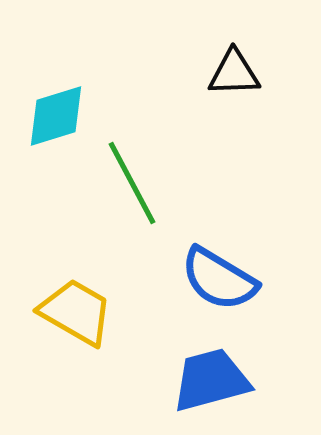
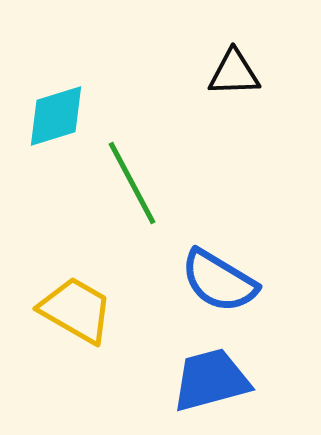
blue semicircle: moved 2 px down
yellow trapezoid: moved 2 px up
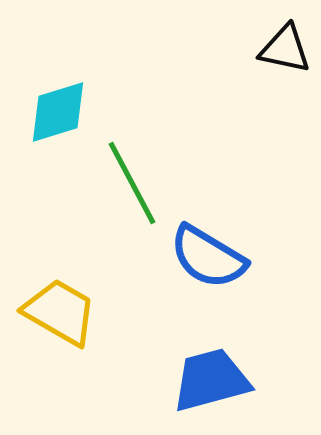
black triangle: moved 51 px right, 24 px up; rotated 14 degrees clockwise
cyan diamond: moved 2 px right, 4 px up
blue semicircle: moved 11 px left, 24 px up
yellow trapezoid: moved 16 px left, 2 px down
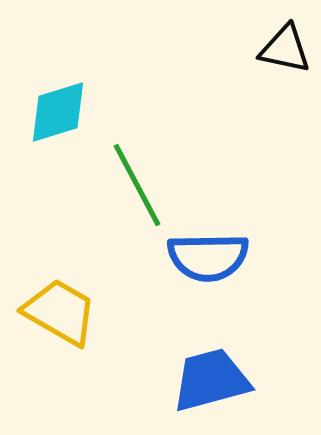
green line: moved 5 px right, 2 px down
blue semicircle: rotated 32 degrees counterclockwise
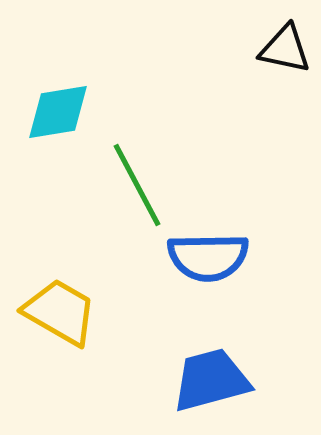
cyan diamond: rotated 8 degrees clockwise
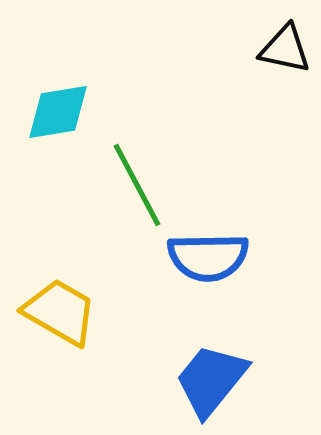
blue trapezoid: rotated 36 degrees counterclockwise
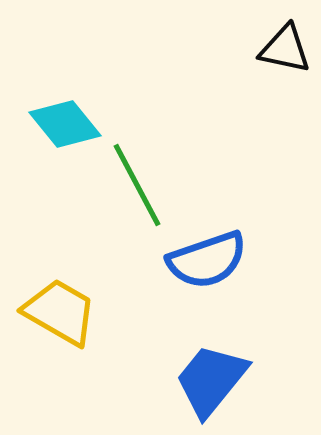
cyan diamond: moved 7 px right, 12 px down; rotated 60 degrees clockwise
blue semicircle: moved 1 px left, 3 px down; rotated 18 degrees counterclockwise
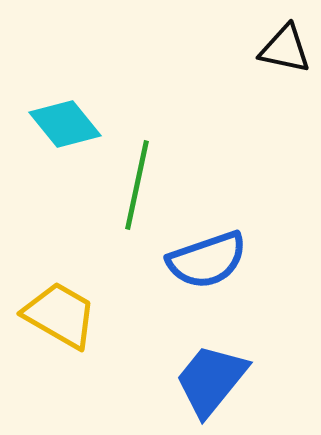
green line: rotated 40 degrees clockwise
yellow trapezoid: moved 3 px down
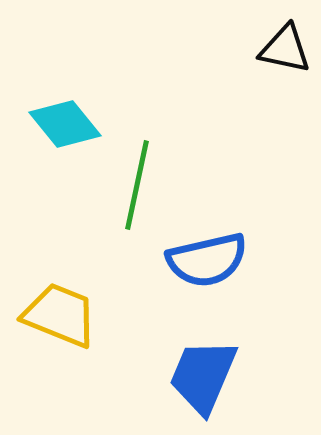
blue semicircle: rotated 6 degrees clockwise
yellow trapezoid: rotated 8 degrees counterclockwise
blue trapezoid: moved 8 px left, 4 px up; rotated 16 degrees counterclockwise
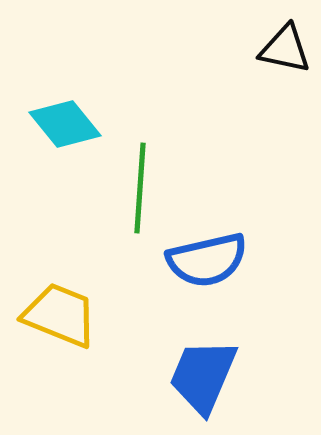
green line: moved 3 px right, 3 px down; rotated 8 degrees counterclockwise
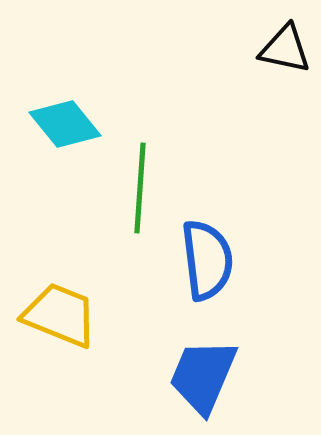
blue semicircle: rotated 84 degrees counterclockwise
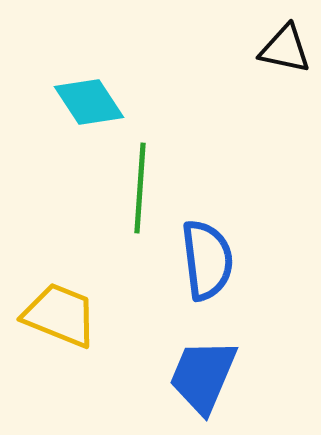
cyan diamond: moved 24 px right, 22 px up; rotated 6 degrees clockwise
